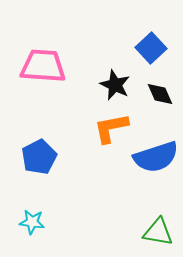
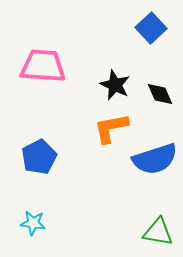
blue square: moved 20 px up
blue semicircle: moved 1 px left, 2 px down
cyan star: moved 1 px right, 1 px down
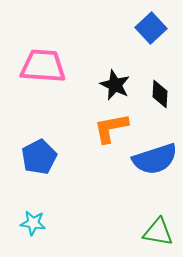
black diamond: rotated 28 degrees clockwise
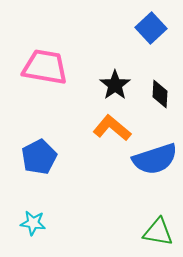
pink trapezoid: moved 2 px right, 1 px down; rotated 6 degrees clockwise
black star: rotated 12 degrees clockwise
orange L-shape: moved 1 px right; rotated 51 degrees clockwise
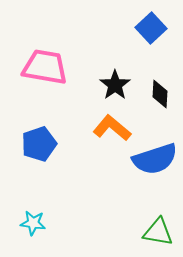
blue pentagon: moved 13 px up; rotated 8 degrees clockwise
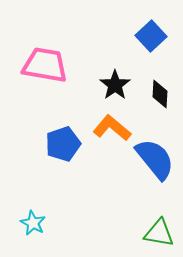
blue square: moved 8 px down
pink trapezoid: moved 2 px up
blue pentagon: moved 24 px right
blue semicircle: rotated 111 degrees counterclockwise
cyan star: rotated 20 degrees clockwise
green triangle: moved 1 px right, 1 px down
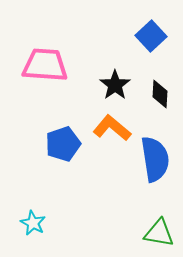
pink trapezoid: rotated 6 degrees counterclockwise
blue semicircle: rotated 30 degrees clockwise
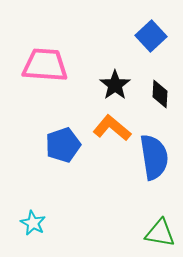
blue pentagon: moved 1 px down
blue semicircle: moved 1 px left, 2 px up
green triangle: moved 1 px right
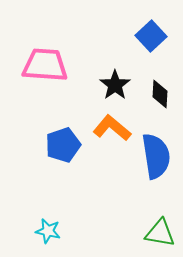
blue semicircle: moved 2 px right, 1 px up
cyan star: moved 15 px right, 8 px down; rotated 15 degrees counterclockwise
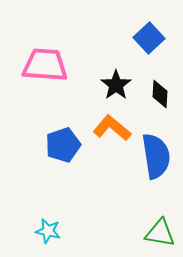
blue square: moved 2 px left, 2 px down
black star: moved 1 px right
